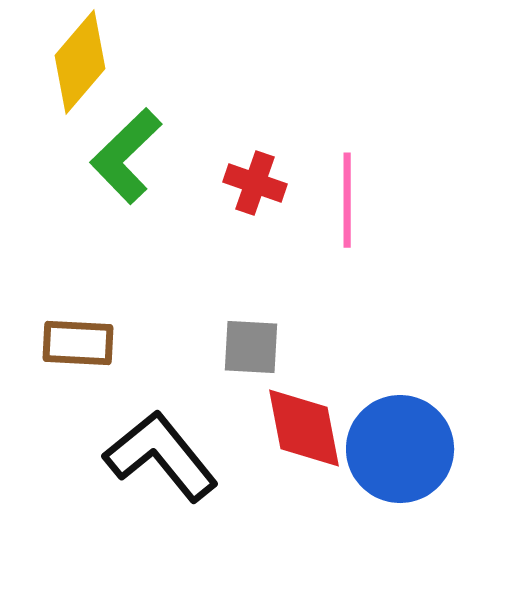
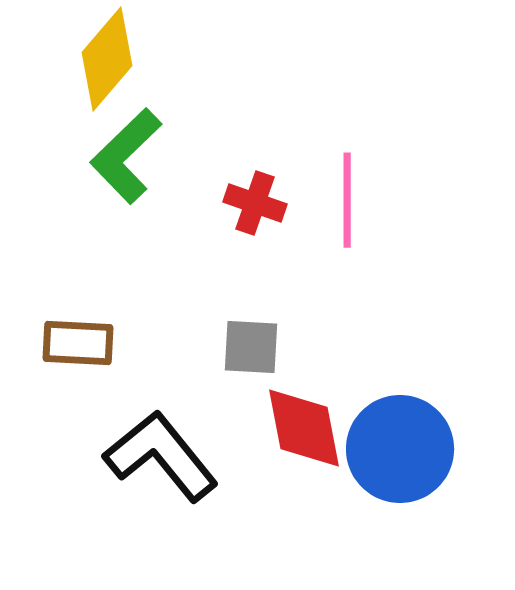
yellow diamond: moved 27 px right, 3 px up
red cross: moved 20 px down
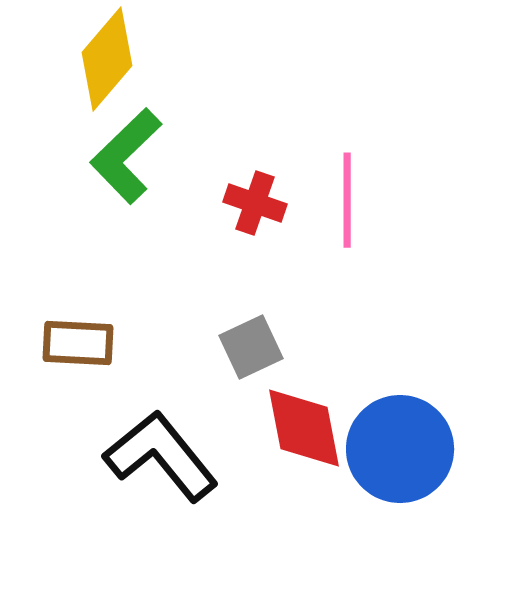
gray square: rotated 28 degrees counterclockwise
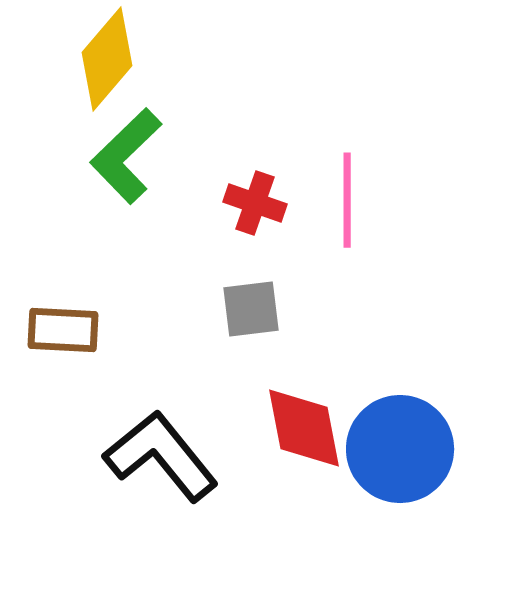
brown rectangle: moved 15 px left, 13 px up
gray square: moved 38 px up; rotated 18 degrees clockwise
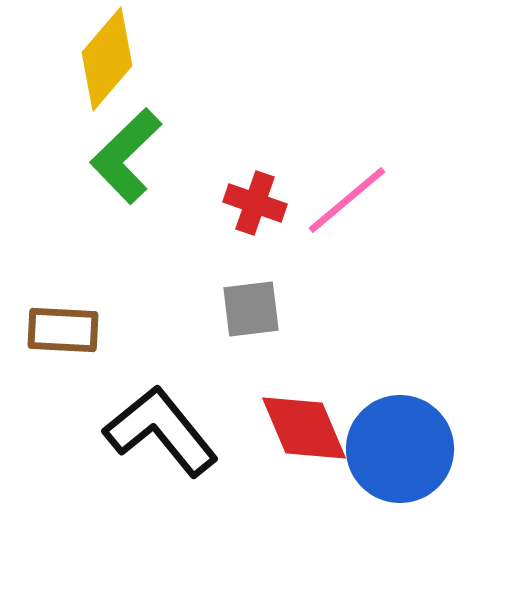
pink line: rotated 50 degrees clockwise
red diamond: rotated 12 degrees counterclockwise
black L-shape: moved 25 px up
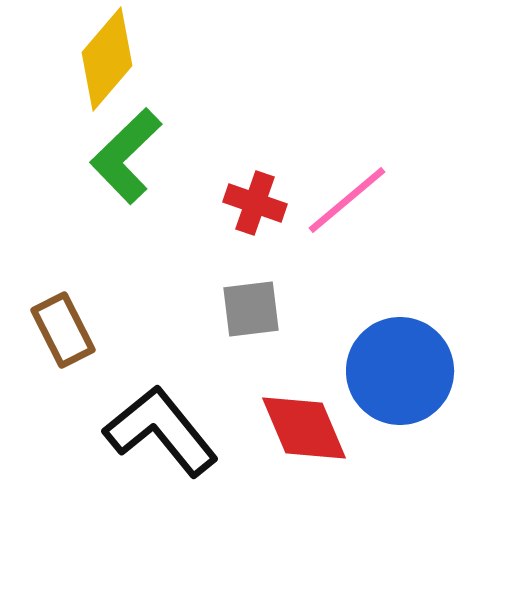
brown rectangle: rotated 60 degrees clockwise
blue circle: moved 78 px up
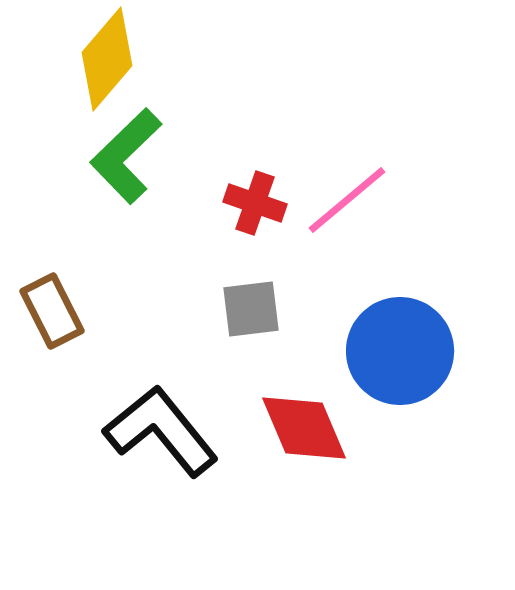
brown rectangle: moved 11 px left, 19 px up
blue circle: moved 20 px up
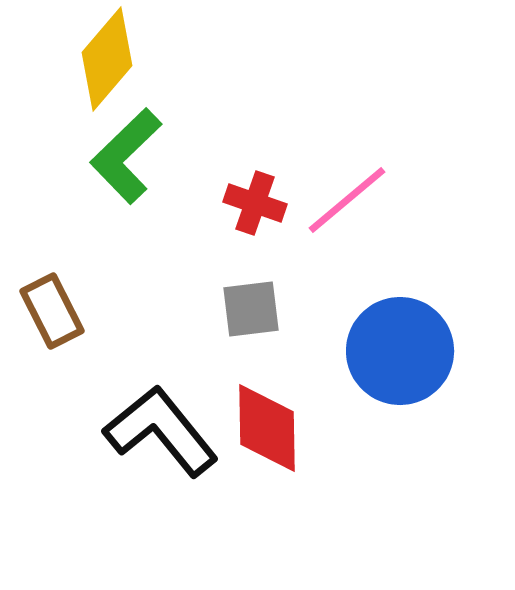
red diamond: moved 37 px left; rotated 22 degrees clockwise
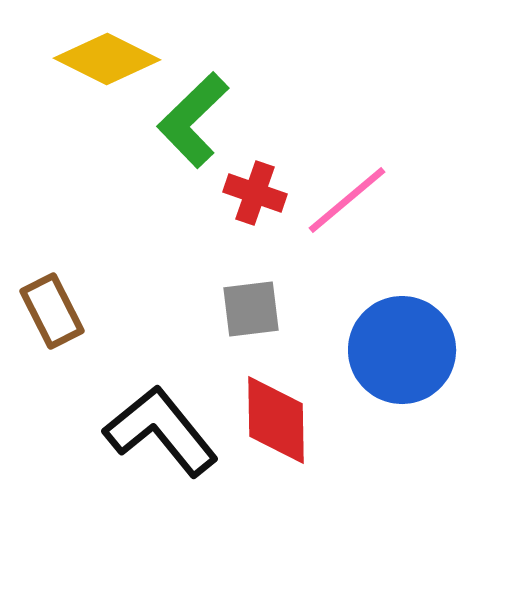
yellow diamond: rotated 76 degrees clockwise
green L-shape: moved 67 px right, 36 px up
red cross: moved 10 px up
blue circle: moved 2 px right, 1 px up
red diamond: moved 9 px right, 8 px up
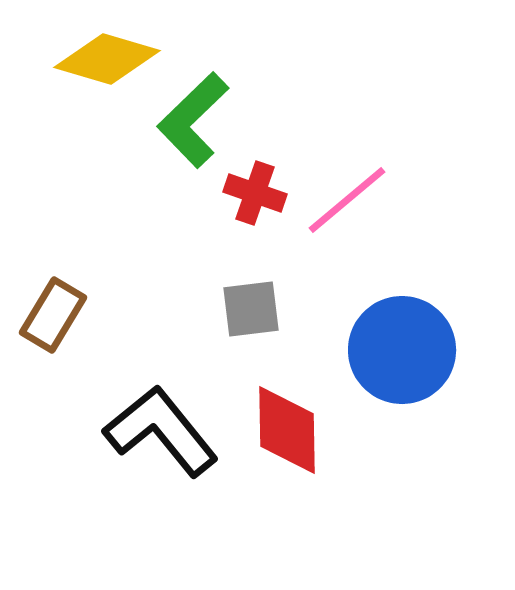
yellow diamond: rotated 10 degrees counterclockwise
brown rectangle: moved 1 px right, 4 px down; rotated 58 degrees clockwise
red diamond: moved 11 px right, 10 px down
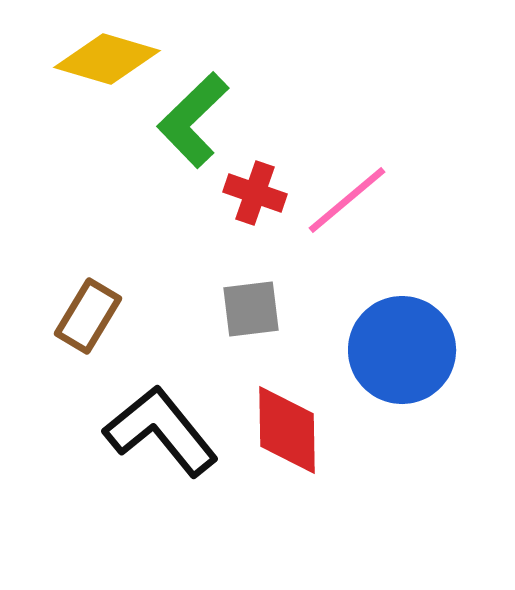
brown rectangle: moved 35 px right, 1 px down
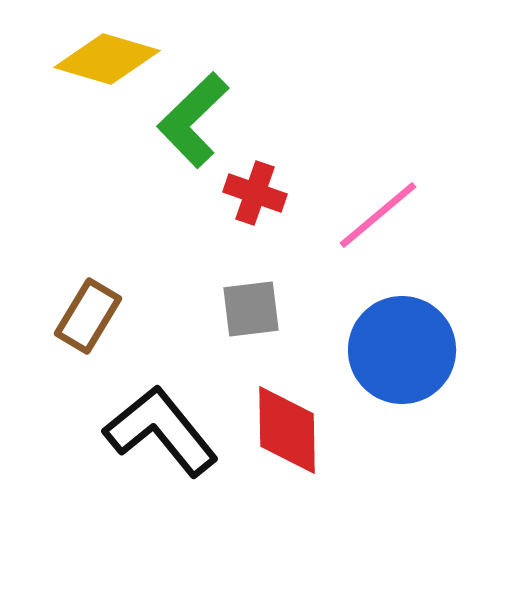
pink line: moved 31 px right, 15 px down
